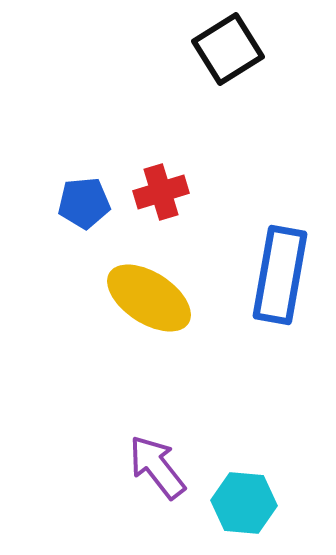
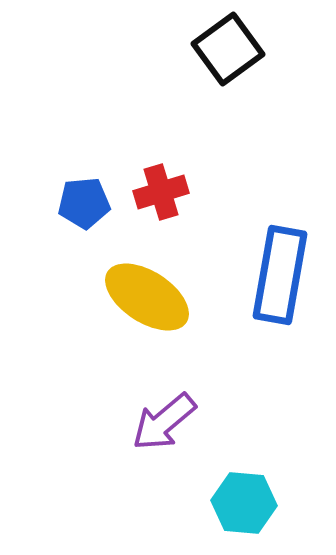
black square: rotated 4 degrees counterclockwise
yellow ellipse: moved 2 px left, 1 px up
purple arrow: moved 7 px right, 45 px up; rotated 92 degrees counterclockwise
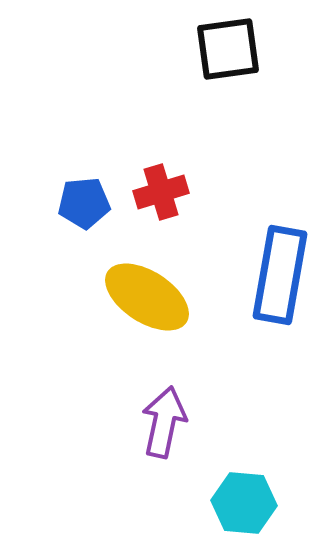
black square: rotated 28 degrees clockwise
purple arrow: rotated 142 degrees clockwise
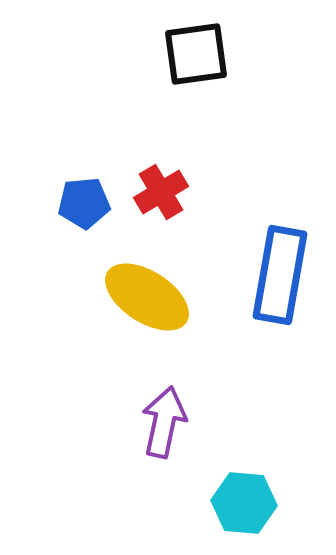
black square: moved 32 px left, 5 px down
red cross: rotated 14 degrees counterclockwise
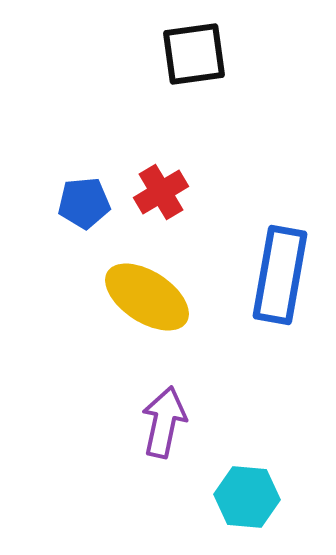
black square: moved 2 px left
cyan hexagon: moved 3 px right, 6 px up
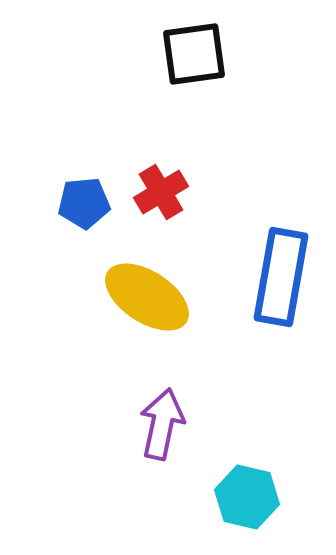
blue rectangle: moved 1 px right, 2 px down
purple arrow: moved 2 px left, 2 px down
cyan hexagon: rotated 8 degrees clockwise
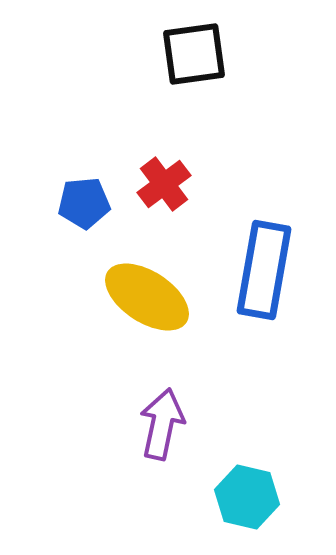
red cross: moved 3 px right, 8 px up; rotated 6 degrees counterclockwise
blue rectangle: moved 17 px left, 7 px up
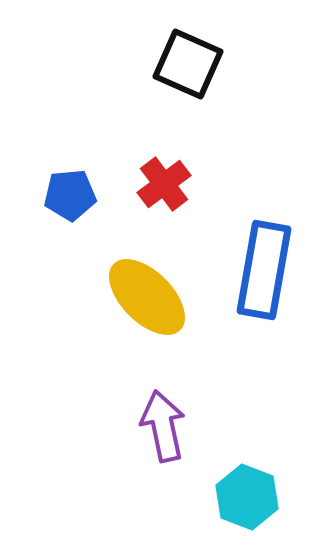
black square: moved 6 px left, 10 px down; rotated 32 degrees clockwise
blue pentagon: moved 14 px left, 8 px up
yellow ellipse: rotated 12 degrees clockwise
purple arrow: moved 1 px right, 2 px down; rotated 24 degrees counterclockwise
cyan hexagon: rotated 8 degrees clockwise
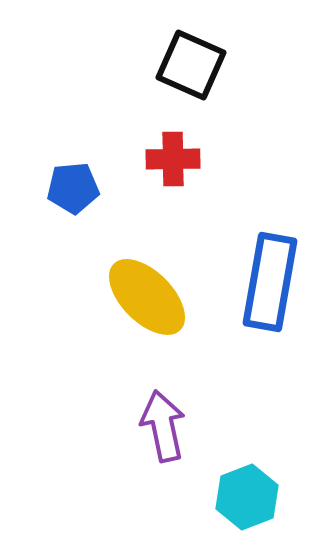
black square: moved 3 px right, 1 px down
red cross: moved 9 px right, 25 px up; rotated 36 degrees clockwise
blue pentagon: moved 3 px right, 7 px up
blue rectangle: moved 6 px right, 12 px down
cyan hexagon: rotated 18 degrees clockwise
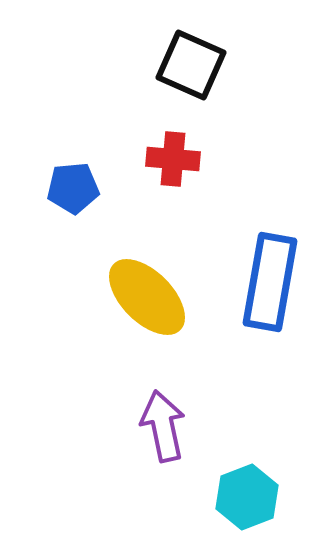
red cross: rotated 6 degrees clockwise
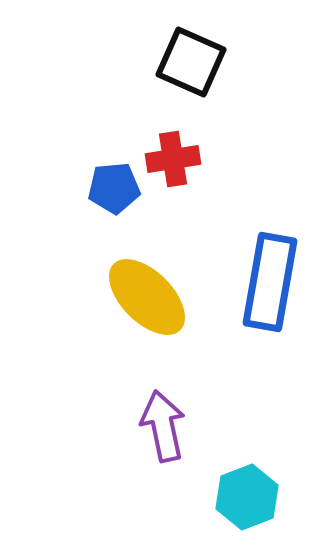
black square: moved 3 px up
red cross: rotated 14 degrees counterclockwise
blue pentagon: moved 41 px right
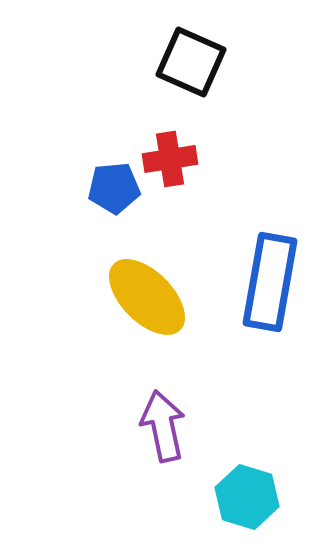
red cross: moved 3 px left
cyan hexagon: rotated 22 degrees counterclockwise
